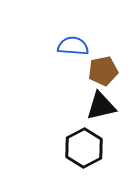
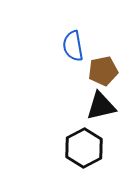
blue semicircle: rotated 104 degrees counterclockwise
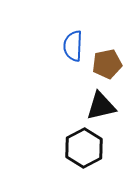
blue semicircle: rotated 12 degrees clockwise
brown pentagon: moved 4 px right, 7 px up
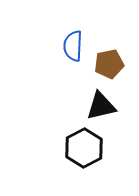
brown pentagon: moved 2 px right
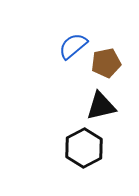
blue semicircle: rotated 48 degrees clockwise
brown pentagon: moved 3 px left, 1 px up
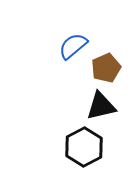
brown pentagon: moved 5 px down; rotated 12 degrees counterclockwise
black hexagon: moved 1 px up
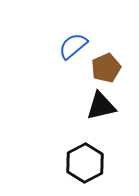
black hexagon: moved 1 px right, 16 px down
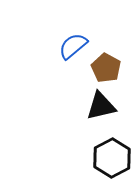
brown pentagon: rotated 20 degrees counterclockwise
black hexagon: moved 27 px right, 5 px up
